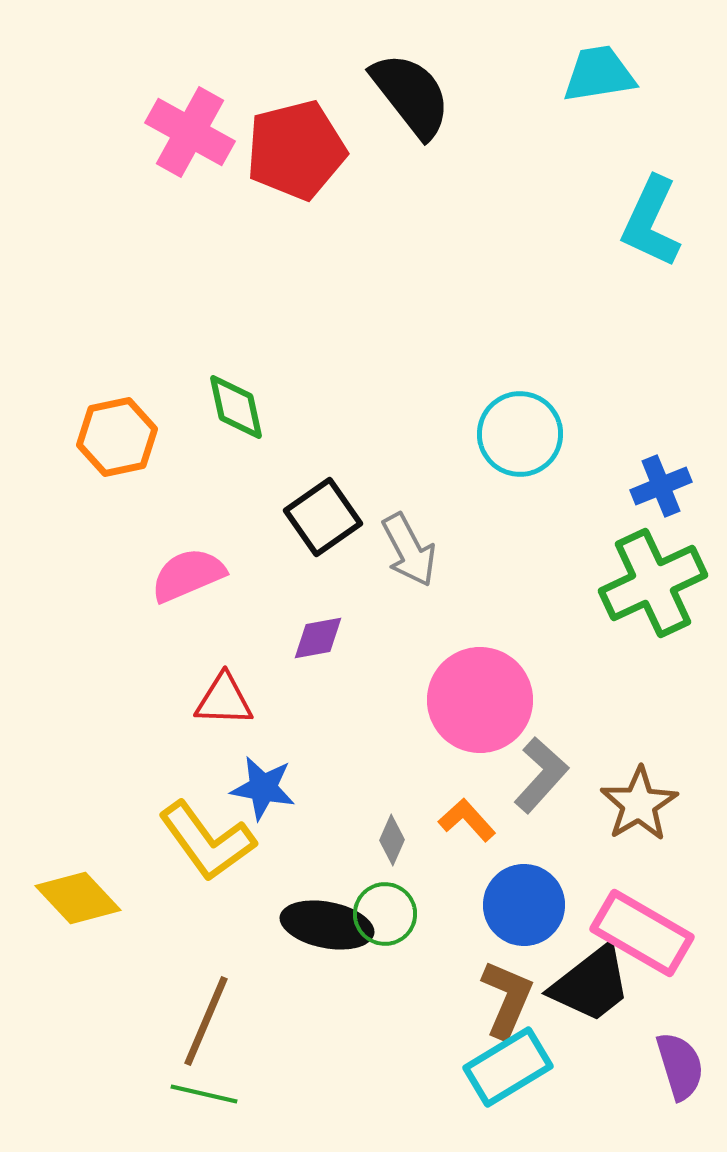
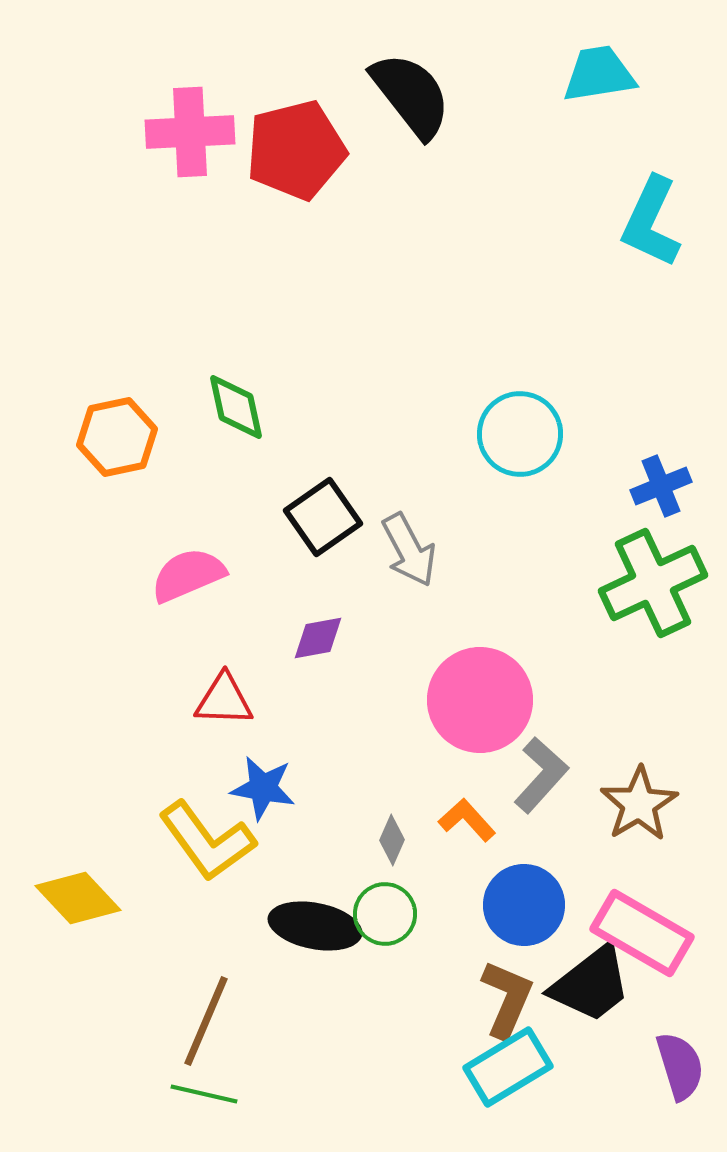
pink cross: rotated 32 degrees counterclockwise
black ellipse: moved 12 px left, 1 px down
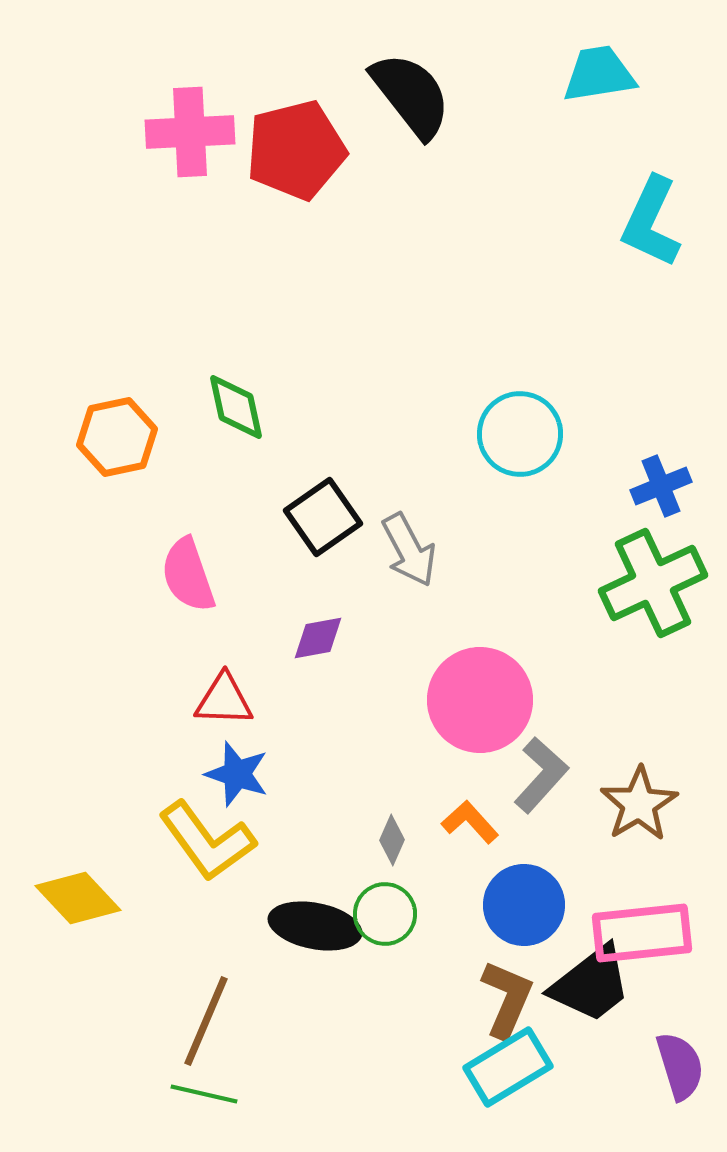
pink semicircle: rotated 86 degrees counterclockwise
blue star: moved 26 px left, 14 px up; rotated 8 degrees clockwise
orange L-shape: moved 3 px right, 2 px down
pink rectangle: rotated 36 degrees counterclockwise
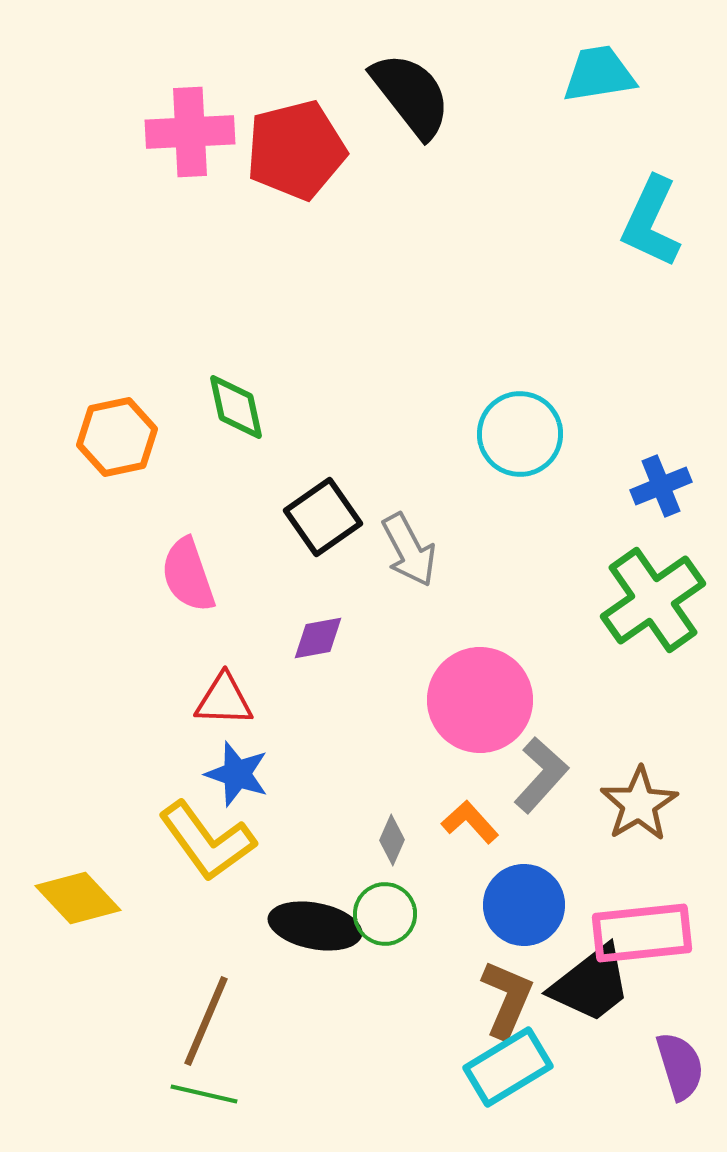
green cross: moved 17 px down; rotated 10 degrees counterclockwise
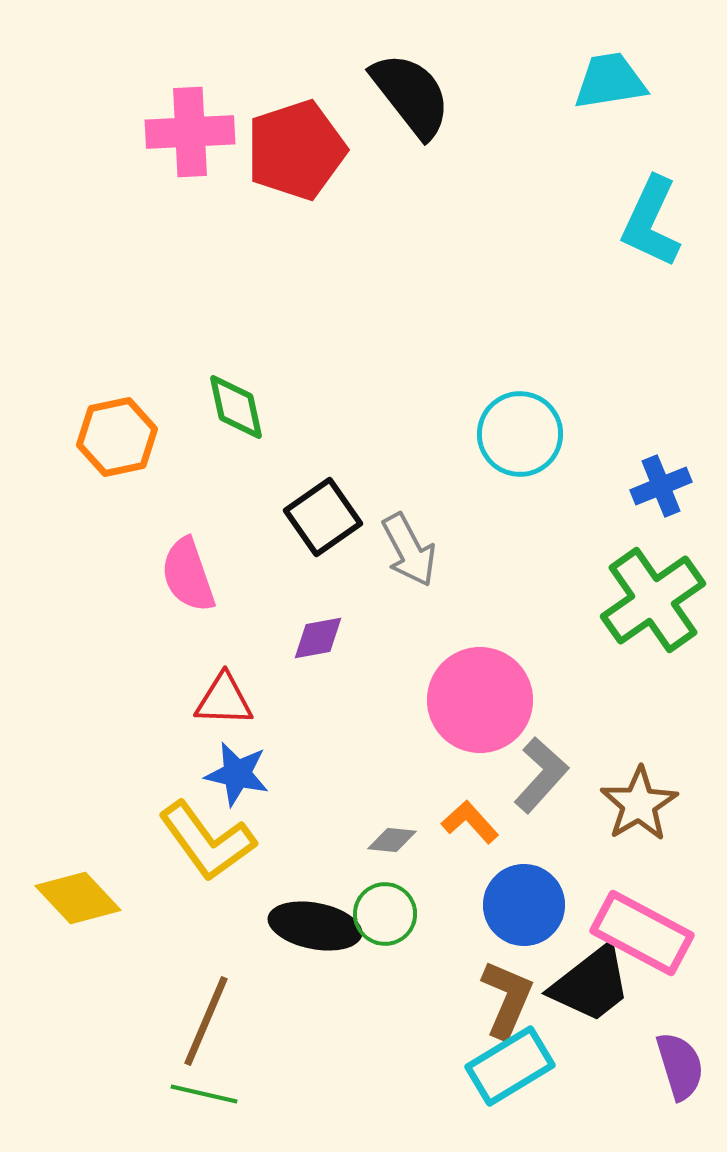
cyan trapezoid: moved 11 px right, 7 px down
red pentagon: rotated 4 degrees counterclockwise
blue star: rotated 6 degrees counterclockwise
gray diamond: rotated 72 degrees clockwise
pink rectangle: rotated 34 degrees clockwise
cyan rectangle: moved 2 px right, 1 px up
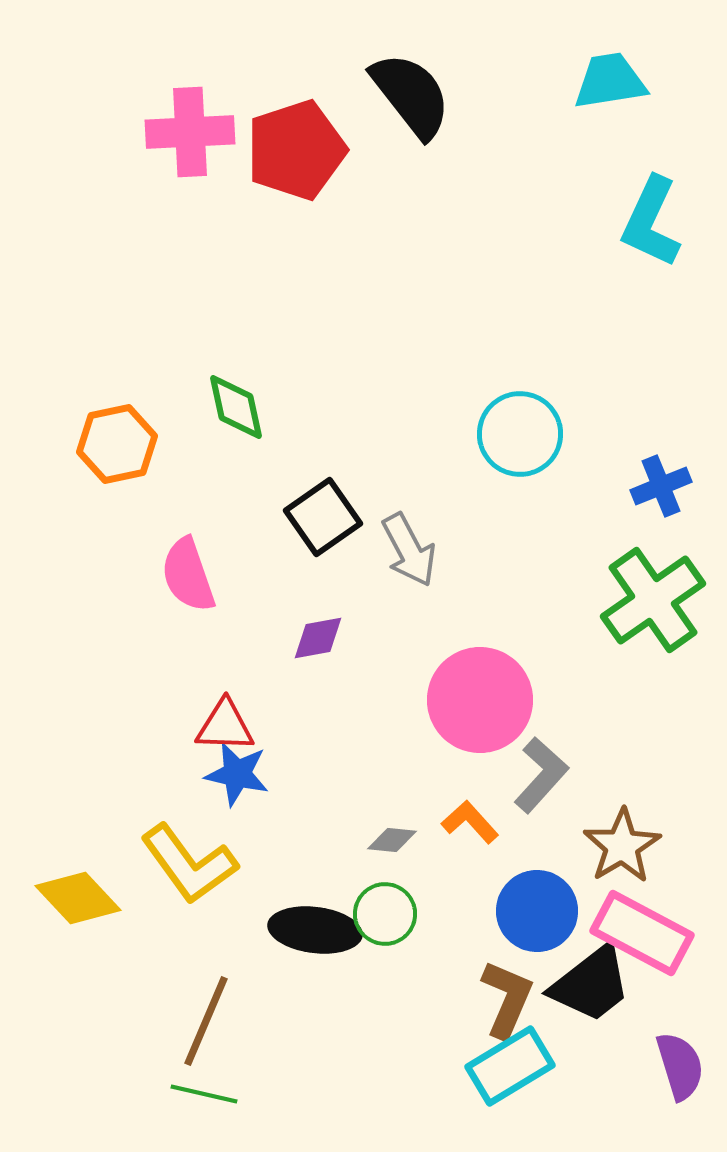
orange hexagon: moved 7 px down
red triangle: moved 1 px right, 26 px down
brown star: moved 17 px left, 42 px down
yellow L-shape: moved 18 px left, 23 px down
blue circle: moved 13 px right, 6 px down
black ellipse: moved 4 px down; rotated 4 degrees counterclockwise
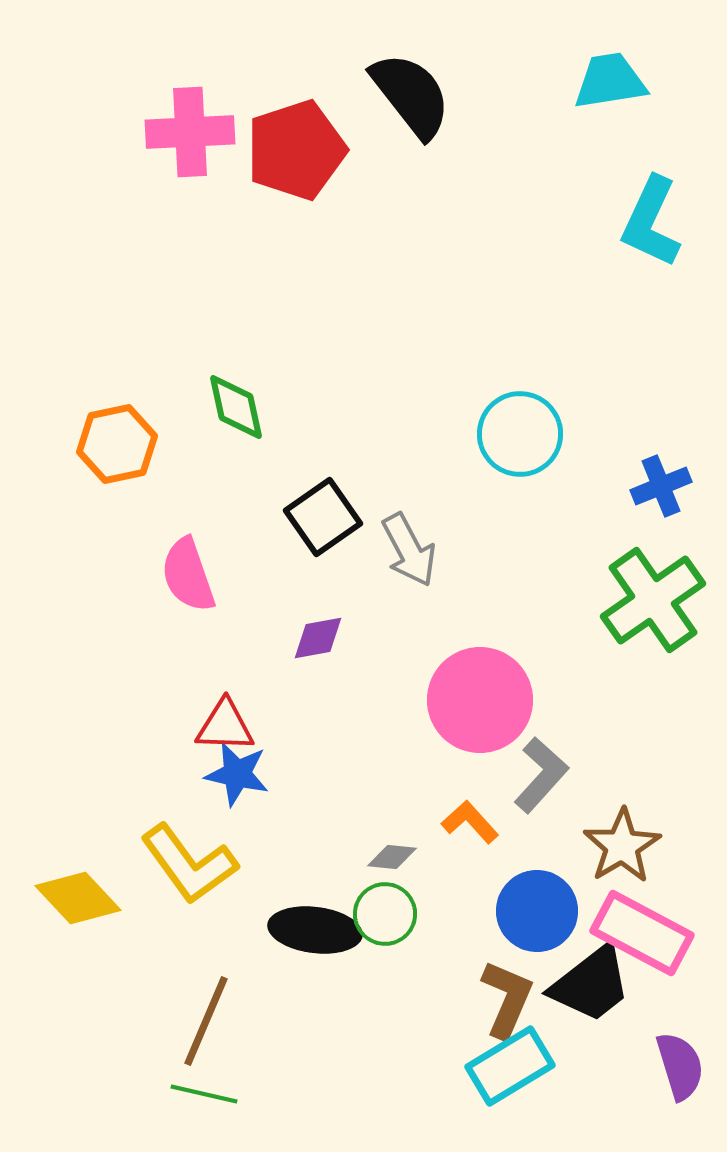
gray diamond: moved 17 px down
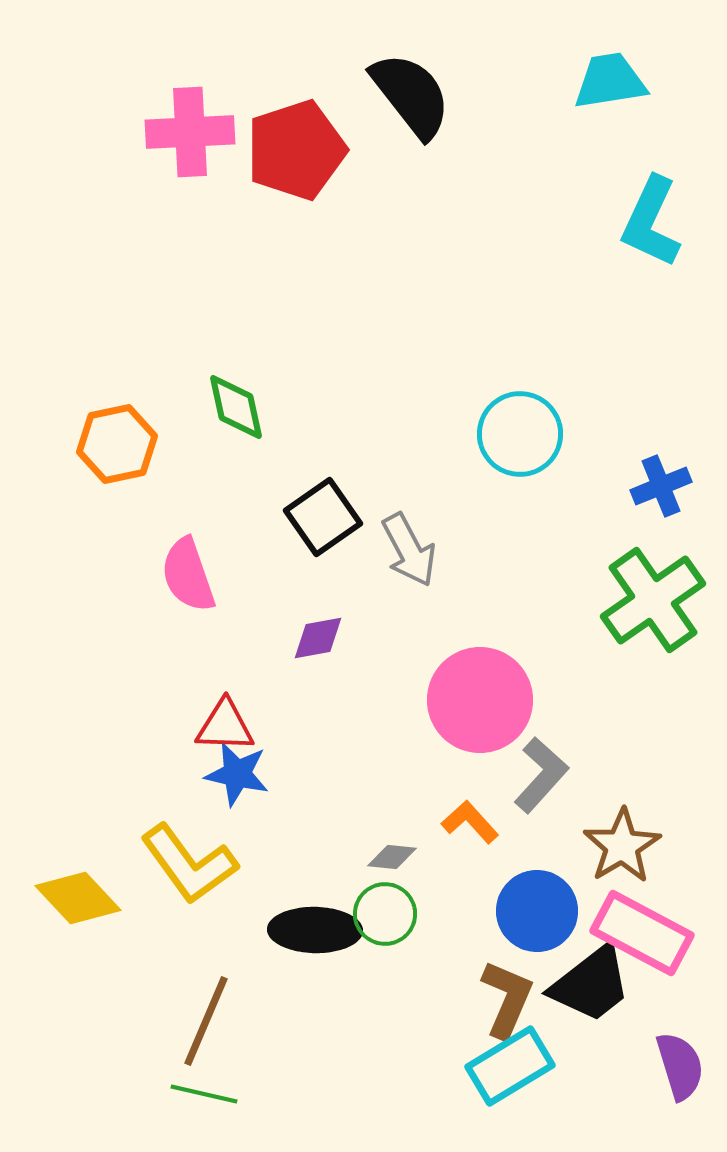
black ellipse: rotated 6 degrees counterclockwise
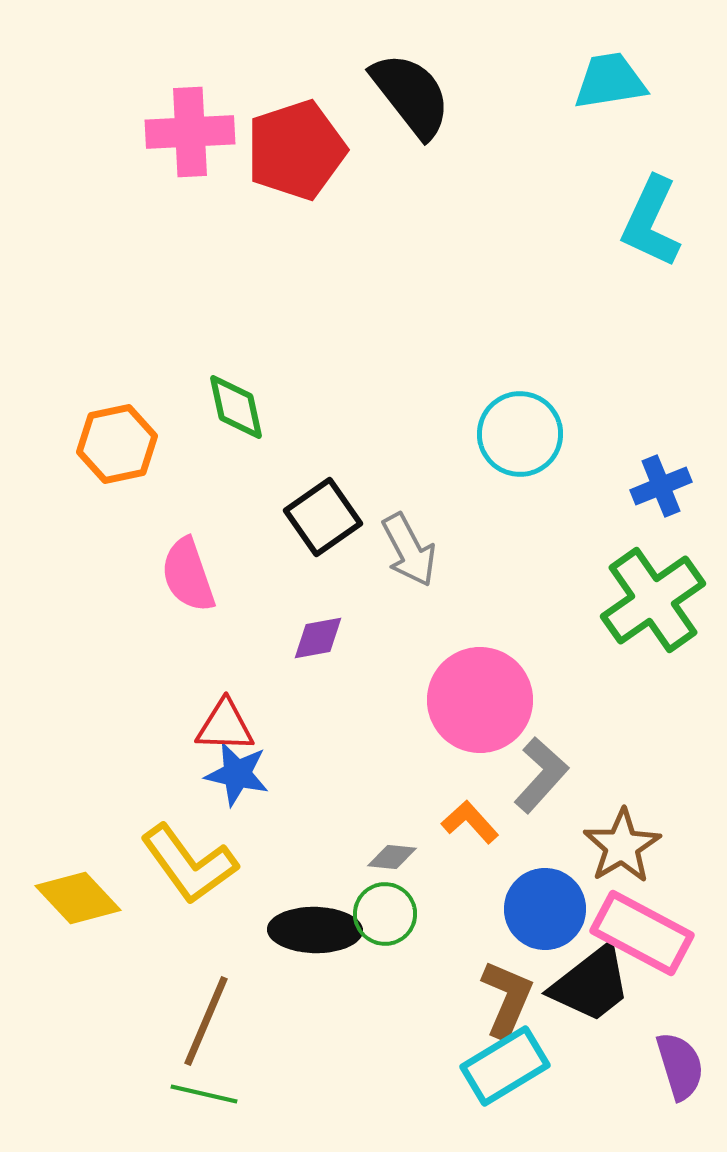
blue circle: moved 8 px right, 2 px up
cyan rectangle: moved 5 px left
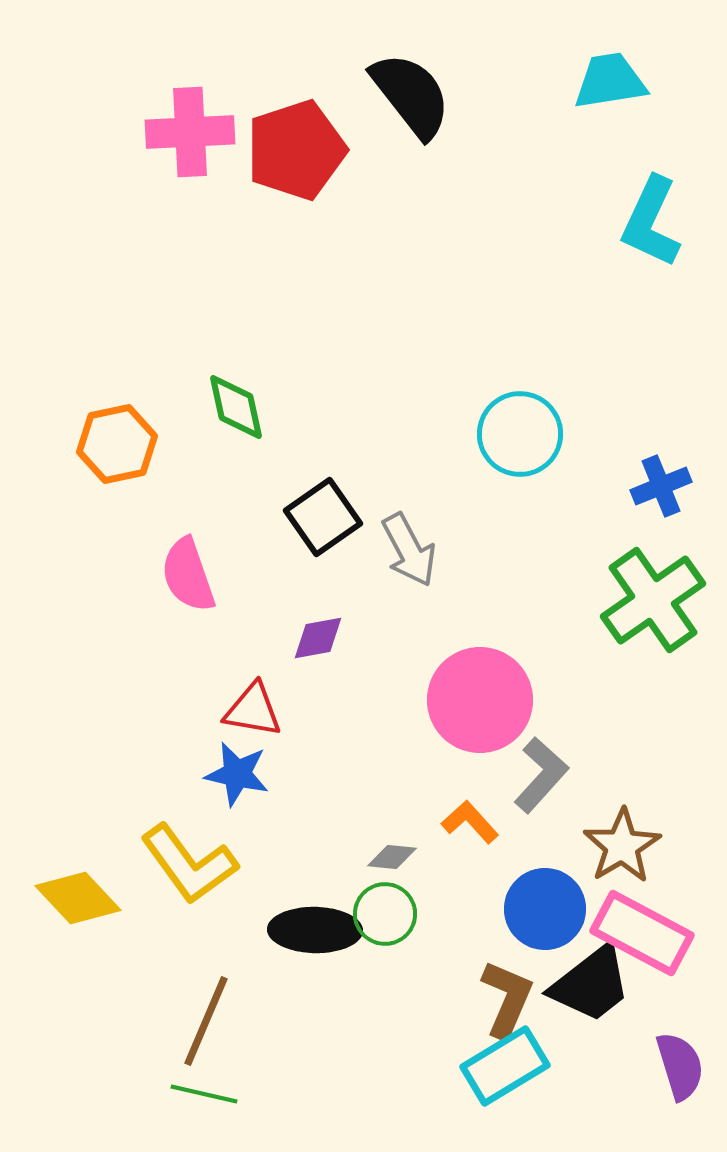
red triangle: moved 28 px right, 16 px up; rotated 8 degrees clockwise
